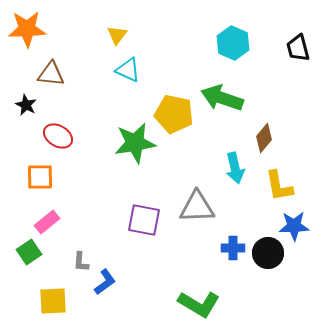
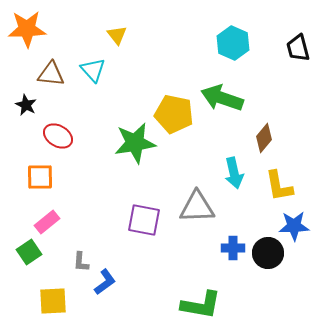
yellow triangle: rotated 15 degrees counterclockwise
cyan triangle: moved 35 px left; rotated 24 degrees clockwise
cyan arrow: moved 1 px left, 5 px down
green L-shape: moved 2 px right, 1 px down; rotated 21 degrees counterclockwise
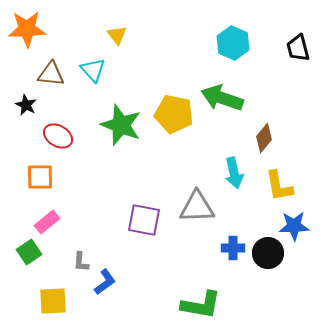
green star: moved 14 px left, 18 px up; rotated 30 degrees clockwise
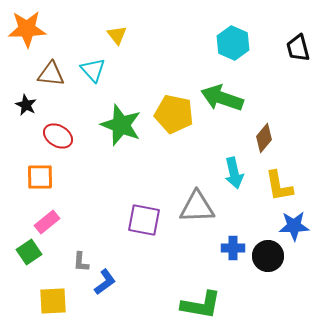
black circle: moved 3 px down
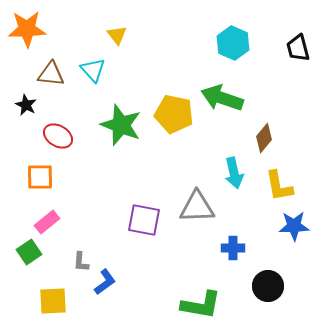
black circle: moved 30 px down
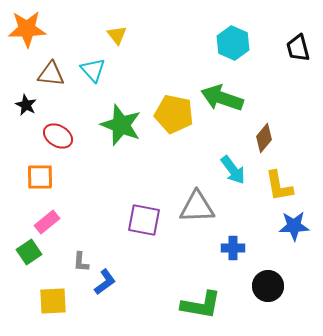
cyan arrow: moved 1 px left, 3 px up; rotated 24 degrees counterclockwise
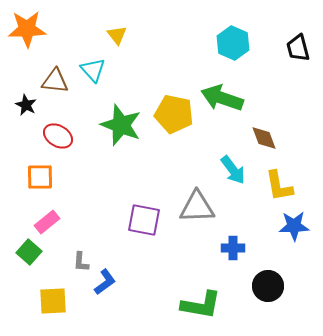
brown triangle: moved 4 px right, 7 px down
brown diamond: rotated 60 degrees counterclockwise
green square: rotated 15 degrees counterclockwise
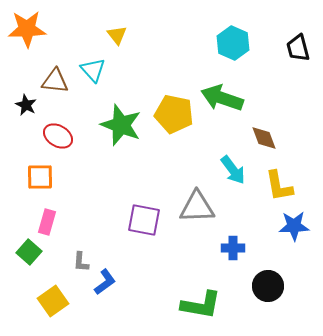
pink rectangle: rotated 35 degrees counterclockwise
yellow square: rotated 32 degrees counterclockwise
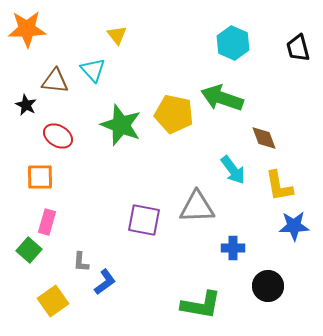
green square: moved 2 px up
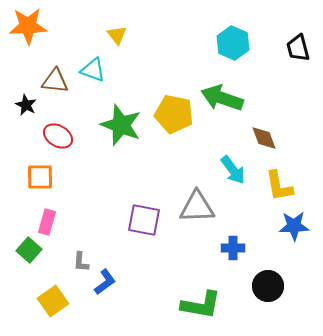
orange star: moved 1 px right, 3 px up
cyan triangle: rotated 28 degrees counterclockwise
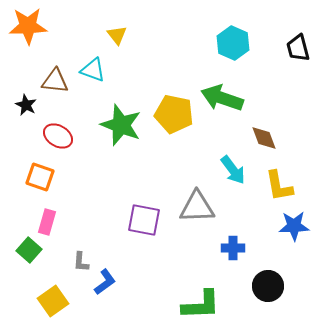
orange square: rotated 20 degrees clockwise
green L-shape: rotated 12 degrees counterclockwise
